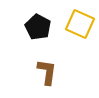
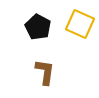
brown L-shape: moved 2 px left
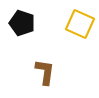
black pentagon: moved 16 px left, 4 px up; rotated 10 degrees counterclockwise
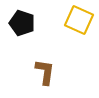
yellow square: moved 1 px left, 4 px up
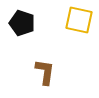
yellow square: rotated 12 degrees counterclockwise
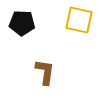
black pentagon: rotated 15 degrees counterclockwise
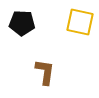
yellow square: moved 1 px right, 2 px down
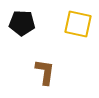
yellow square: moved 2 px left, 2 px down
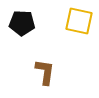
yellow square: moved 1 px right, 3 px up
